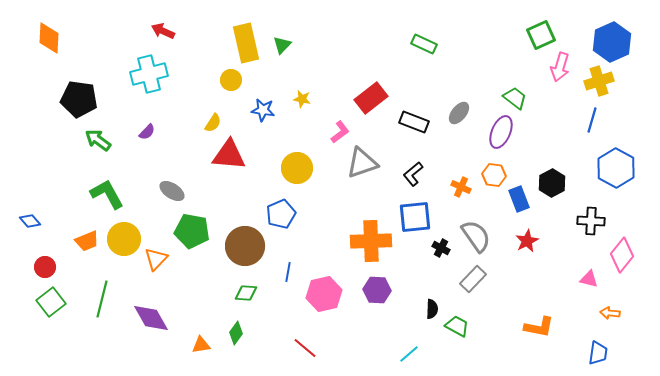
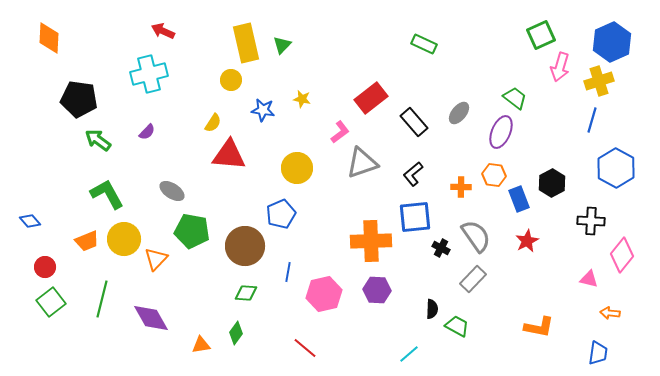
black rectangle at (414, 122): rotated 28 degrees clockwise
orange cross at (461, 187): rotated 24 degrees counterclockwise
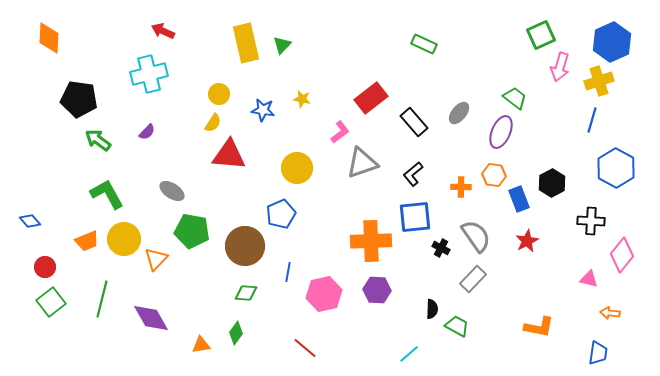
yellow circle at (231, 80): moved 12 px left, 14 px down
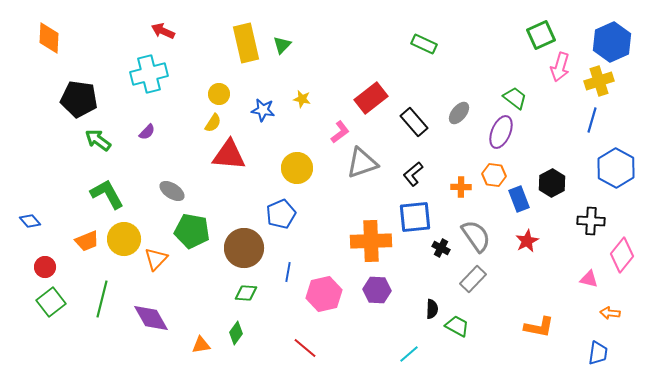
brown circle at (245, 246): moved 1 px left, 2 px down
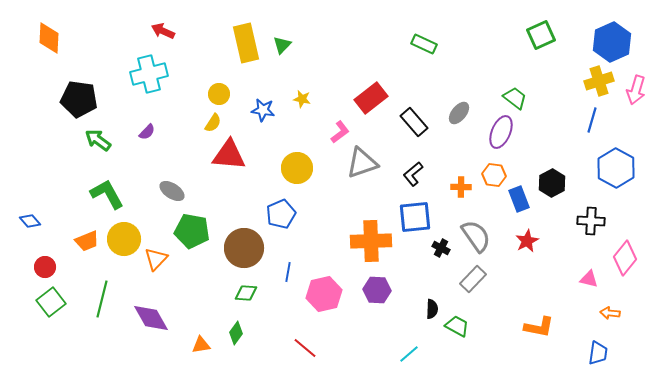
pink arrow at (560, 67): moved 76 px right, 23 px down
pink diamond at (622, 255): moved 3 px right, 3 px down
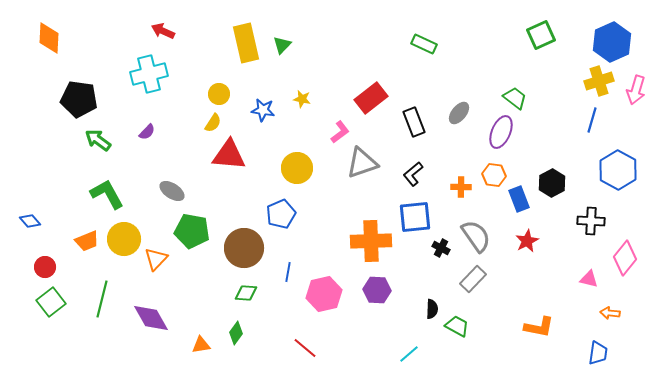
black rectangle at (414, 122): rotated 20 degrees clockwise
blue hexagon at (616, 168): moved 2 px right, 2 px down
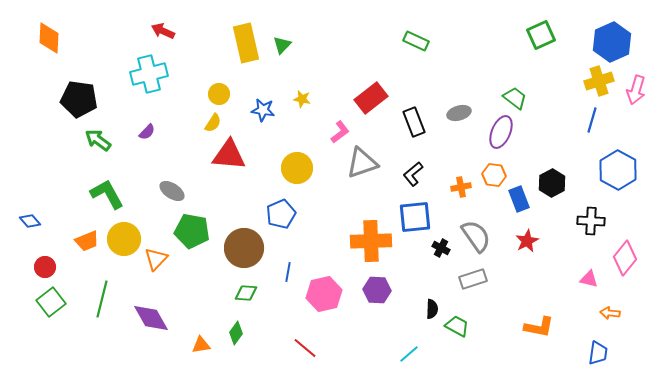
green rectangle at (424, 44): moved 8 px left, 3 px up
gray ellipse at (459, 113): rotated 35 degrees clockwise
orange cross at (461, 187): rotated 12 degrees counterclockwise
gray rectangle at (473, 279): rotated 28 degrees clockwise
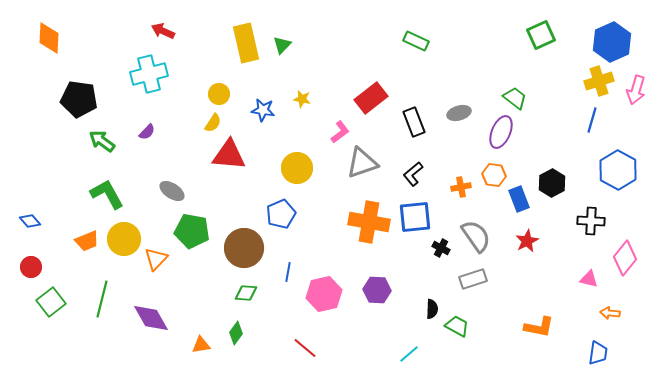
green arrow at (98, 140): moved 4 px right, 1 px down
orange cross at (371, 241): moved 2 px left, 19 px up; rotated 12 degrees clockwise
red circle at (45, 267): moved 14 px left
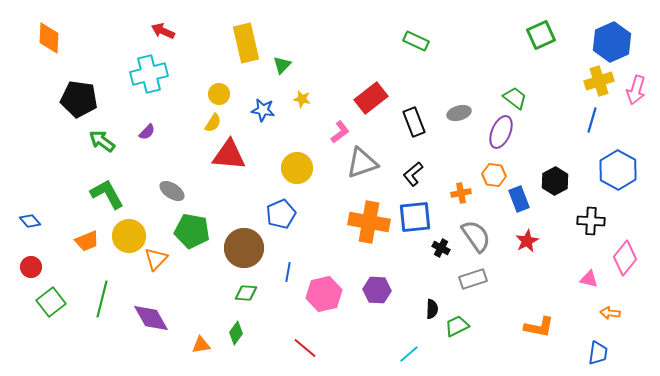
green triangle at (282, 45): moved 20 px down
black hexagon at (552, 183): moved 3 px right, 2 px up
orange cross at (461, 187): moved 6 px down
yellow circle at (124, 239): moved 5 px right, 3 px up
green trapezoid at (457, 326): rotated 55 degrees counterclockwise
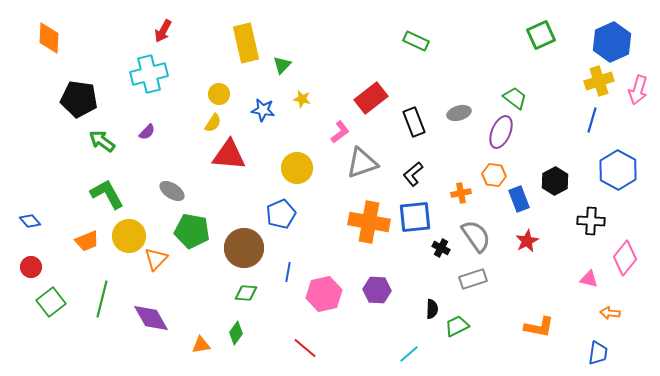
red arrow at (163, 31): rotated 85 degrees counterclockwise
pink arrow at (636, 90): moved 2 px right
